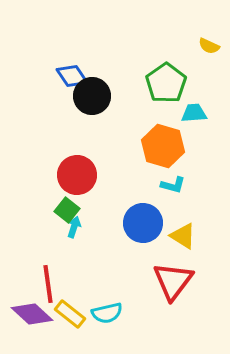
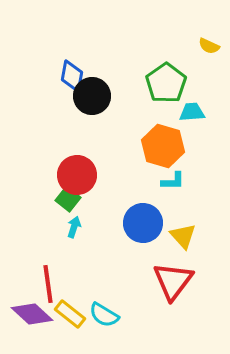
blue diamond: rotated 44 degrees clockwise
cyan trapezoid: moved 2 px left, 1 px up
cyan L-shape: moved 4 px up; rotated 15 degrees counterclockwise
green square: moved 1 px right, 11 px up
yellow triangle: rotated 16 degrees clockwise
cyan semicircle: moved 3 px left, 2 px down; rotated 44 degrees clockwise
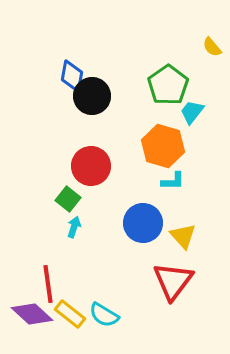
yellow semicircle: moved 3 px right, 1 px down; rotated 25 degrees clockwise
green pentagon: moved 2 px right, 2 px down
cyan trapezoid: rotated 48 degrees counterclockwise
red circle: moved 14 px right, 9 px up
